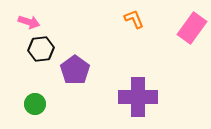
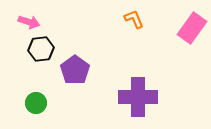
green circle: moved 1 px right, 1 px up
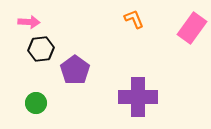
pink arrow: rotated 15 degrees counterclockwise
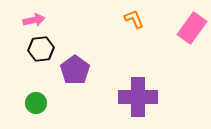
pink arrow: moved 5 px right, 2 px up; rotated 15 degrees counterclockwise
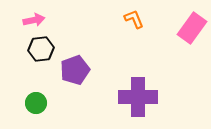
purple pentagon: rotated 16 degrees clockwise
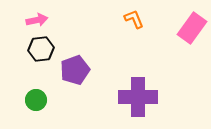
pink arrow: moved 3 px right
green circle: moved 3 px up
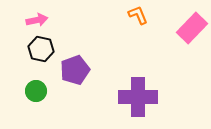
orange L-shape: moved 4 px right, 4 px up
pink rectangle: rotated 8 degrees clockwise
black hexagon: rotated 20 degrees clockwise
green circle: moved 9 px up
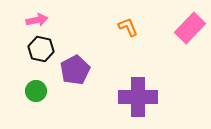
orange L-shape: moved 10 px left, 12 px down
pink rectangle: moved 2 px left
purple pentagon: rotated 8 degrees counterclockwise
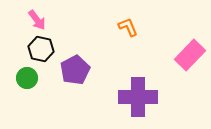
pink arrow: rotated 65 degrees clockwise
pink rectangle: moved 27 px down
green circle: moved 9 px left, 13 px up
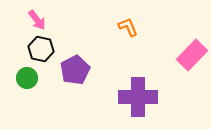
pink rectangle: moved 2 px right
